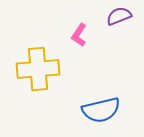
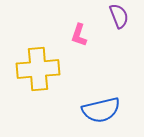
purple semicircle: rotated 90 degrees clockwise
pink L-shape: rotated 15 degrees counterclockwise
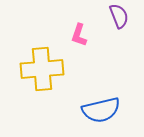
yellow cross: moved 4 px right
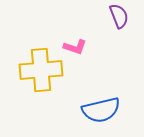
pink L-shape: moved 4 px left, 12 px down; rotated 90 degrees counterclockwise
yellow cross: moved 1 px left, 1 px down
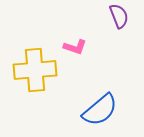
yellow cross: moved 6 px left
blue semicircle: moved 1 px left; rotated 27 degrees counterclockwise
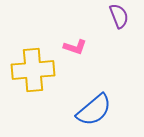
yellow cross: moved 2 px left
blue semicircle: moved 6 px left
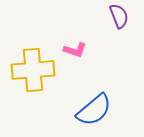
pink L-shape: moved 3 px down
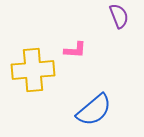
pink L-shape: rotated 15 degrees counterclockwise
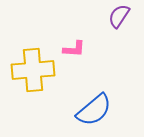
purple semicircle: rotated 125 degrees counterclockwise
pink L-shape: moved 1 px left, 1 px up
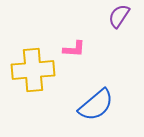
blue semicircle: moved 2 px right, 5 px up
